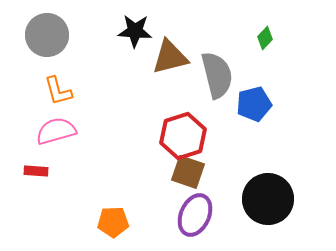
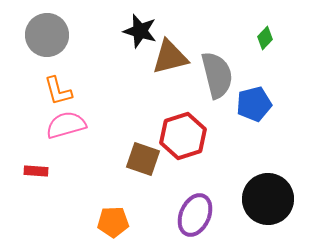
black star: moved 5 px right; rotated 12 degrees clockwise
pink semicircle: moved 10 px right, 6 px up
brown square: moved 45 px left, 13 px up
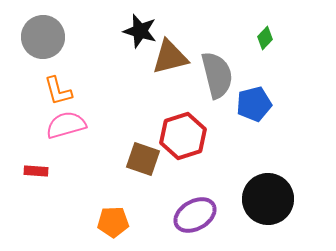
gray circle: moved 4 px left, 2 px down
purple ellipse: rotated 36 degrees clockwise
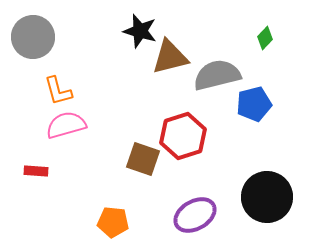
gray circle: moved 10 px left
gray semicircle: rotated 90 degrees counterclockwise
black circle: moved 1 px left, 2 px up
orange pentagon: rotated 8 degrees clockwise
